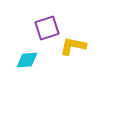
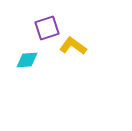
yellow L-shape: rotated 24 degrees clockwise
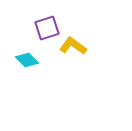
cyan diamond: rotated 50 degrees clockwise
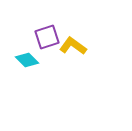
purple square: moved 9 px down
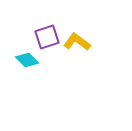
yellow L-shape: moved 4 px right, 4 px up
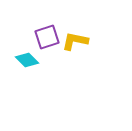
yellow L-shape: moved 2 px left, 1 px up; rotated 24 degrees counterclockwise
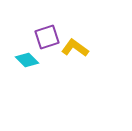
yellow L-shape: moved 7 px down; rotated 24 degrees clockwise
